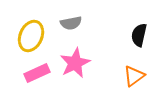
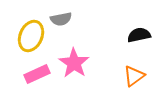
gray semicircle: moved 10 px left, 4 px up
black semicircle: rotated 65 degrees clockwise
pink star: moved 1 px left; rotated 12 degrees counterclockwise
pink rectangle: moved 1 px down
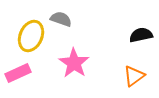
gray semicircle: rotated 150 degrees counterclockwise
black semicircle: moved 2 px right
pink rectangle: moved 19 px left, 1 px up
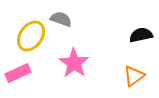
yellow ellipse: rotated 12 degrees clockwise
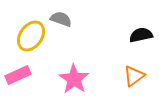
pink star: moved 16 px down
pink rectangle: moved 2 px down
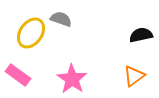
yellow ellipse: moved 3 px up
pink rectangle: rotated 60 degrees clockwise
pink star: moved 2 px left
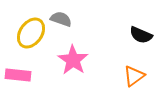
black semicircle: rotated 145 degrees counterclockwise
pink rectangle: rotated 30 degrees counterclockwise
pink star: moved 1 px right, 19 px up
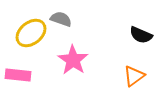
yellow ellipse: rotated 16 degrees clockwise
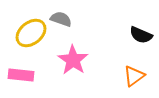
pink rectangle: moved 3 px right
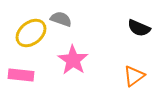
black semicircle: moved 2 px left, 7 px up
